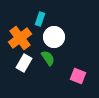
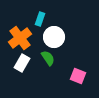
white rectangle: moved 2 px left
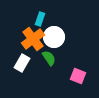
orange cross: moved 13 px right, 1 px down
green semicircle: moved 1 px right
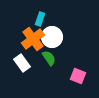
white circle: moved 2 px left
white rectangle: rotated 66 degrees counterclockwise
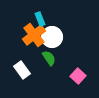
cyan rectangle: rotated 40 degrees counterclockwise
orange cross: moved 1 px right, 4 px up
white rectangle: moved 7 px down
pink square: rotated 21 degrees clockwise
